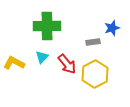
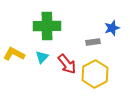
yellow L-shape: moved 9 px up
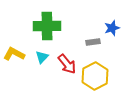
yellow hexagon: moved 2 px down
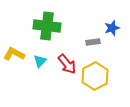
green cross: rotated 8 degrees clockwise
cyan triangle: moved 2 px left, 4 px down
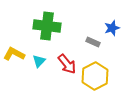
gray rectangle: rotated 32 degrees clockwise
cyan triangle: moved 1 px left
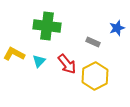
blue star: moved 5 px right
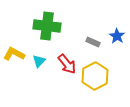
blue star: moved 8 px down; rotated 21 degrees counterclockwise
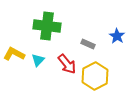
gray rectangle: moved 5 px left, 2 px down
cyan triangle: moved 1 px left, 1 px up
